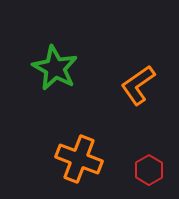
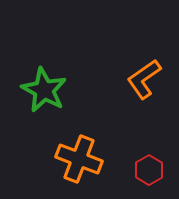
green star: moved 11 px left, 22 px down
orange L-shape: moved 6 px right, 6 px up
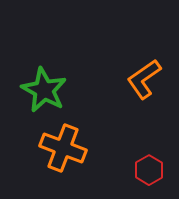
orange cross: moved 16 px left, 11 px up
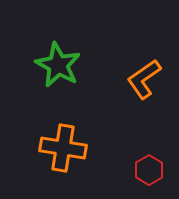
green star: moved 14 px right, 25 px up
orange cross: rotated 12 degrees counterclockwise
